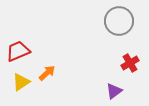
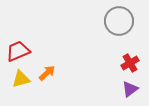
yellow triangle: moved 3 px up; rotated 18 degrees clockwise
purple triangle: moved 16 px right, 2 px up
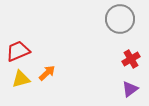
gray circle: moved 1 px right, 2 px up
red cross: moved 1 px right, 4 px up
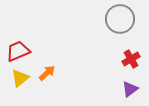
yellow triangle: moved 1 px left, 1 px up; rotated 24 degrees counterclockwise
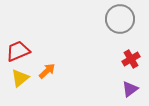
orange arrow: moved 2 px up
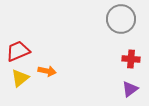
gray circle: moved 1 px right
red cross: rotated 36 degrees clockwise
orange arrow: rotated 54 degrees clockwise
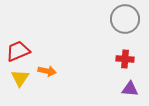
gray circle: moved 4 px right
red cross: moved 6 px left
yellow triangle: rotated 18 degrees counterclockwise
purple triangle: rotated 42 degrees clockwise
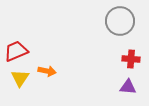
gray circle: moved 5 px left, 2 px down
red trapezoid: moved 2 px left
red cross: moved 6 px right
purple triangle: moved 2 px left, 2 px up
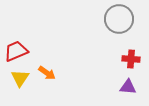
gray circle: moved 1 px left, 2 px up
orange arrow: moved 2 px down; rotated 24 degrees clockwise
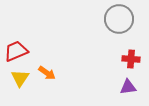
purple triangle: rotated 12 degrees counterclockwise
